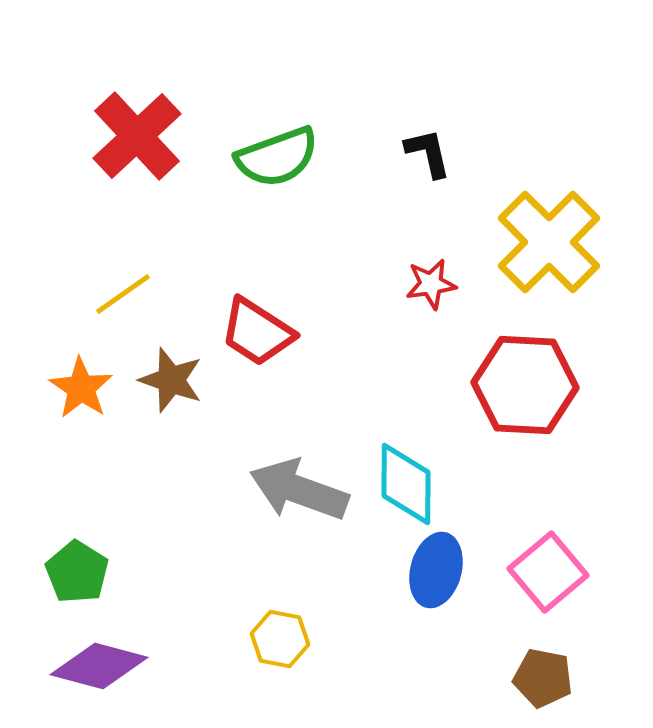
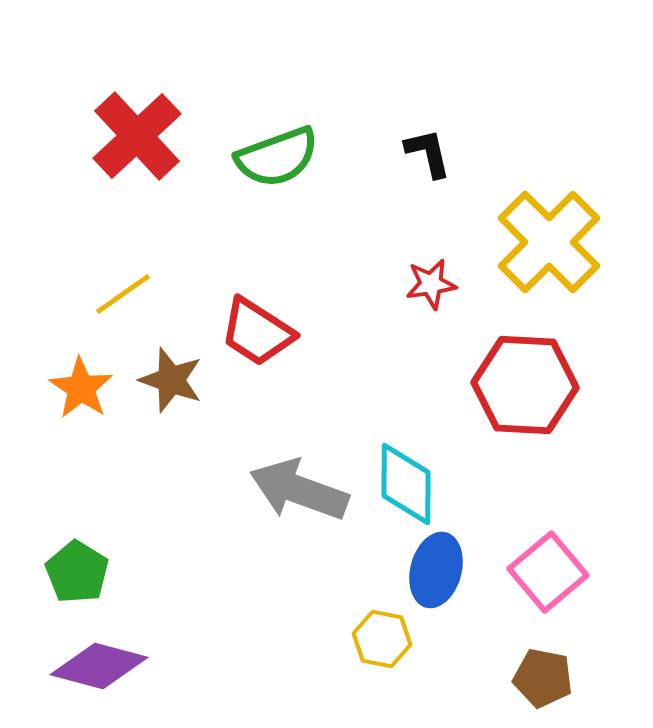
yellow hexagon: moved 102 px right
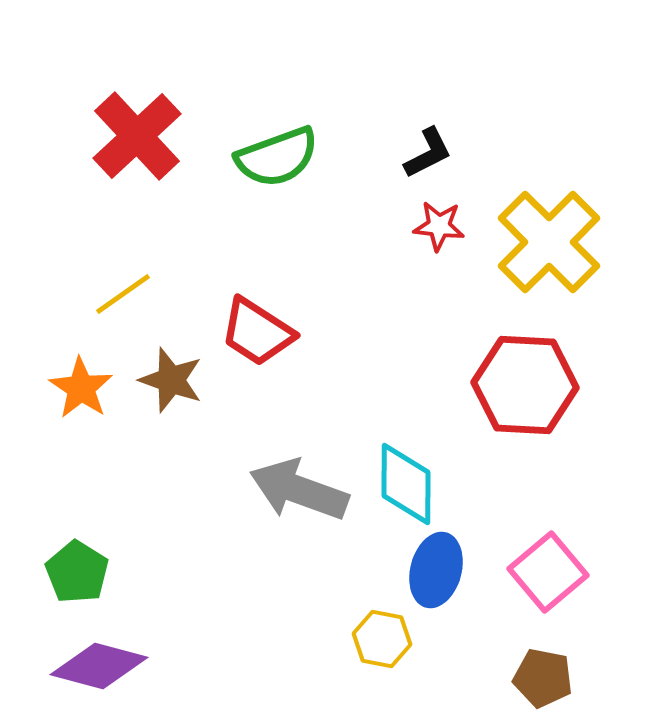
black L-shape: rotated 76 degrees clockwise
red star: moved 8 px right, 58 px up; rotated 15 degrees clockwise
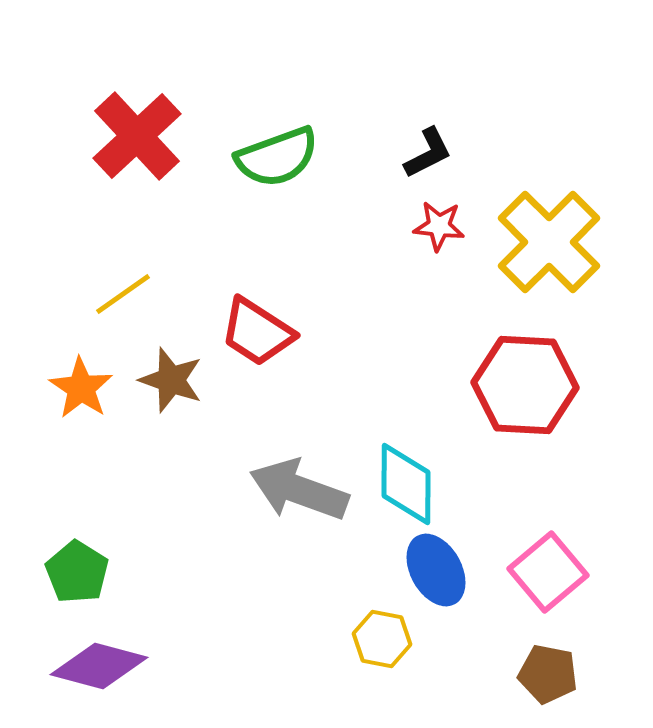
blue ellipse: rotated 44 degrees counterclockwise
brown pentagon: moved 5 px right, 4 px up
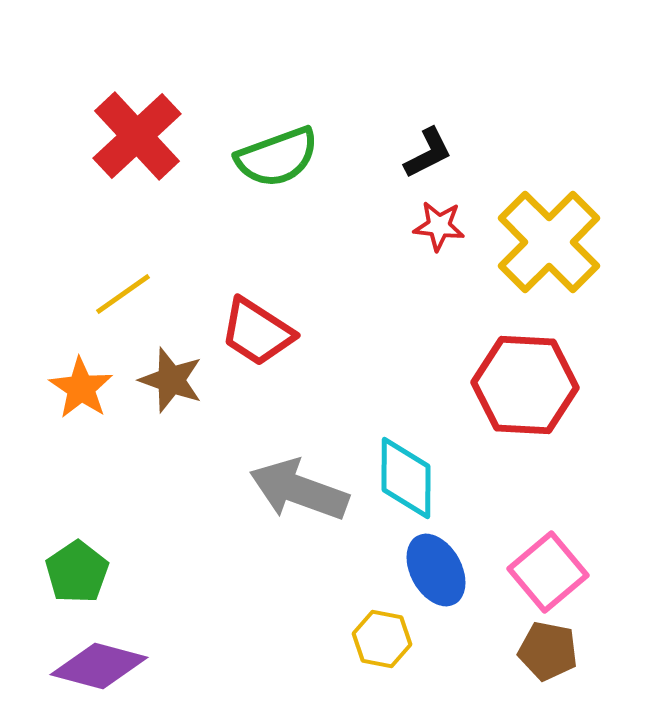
cyan diamond: moved 6 px up
green pentagon: rotated 6 degrees clockwise
brown pentagon: moved 23 px up
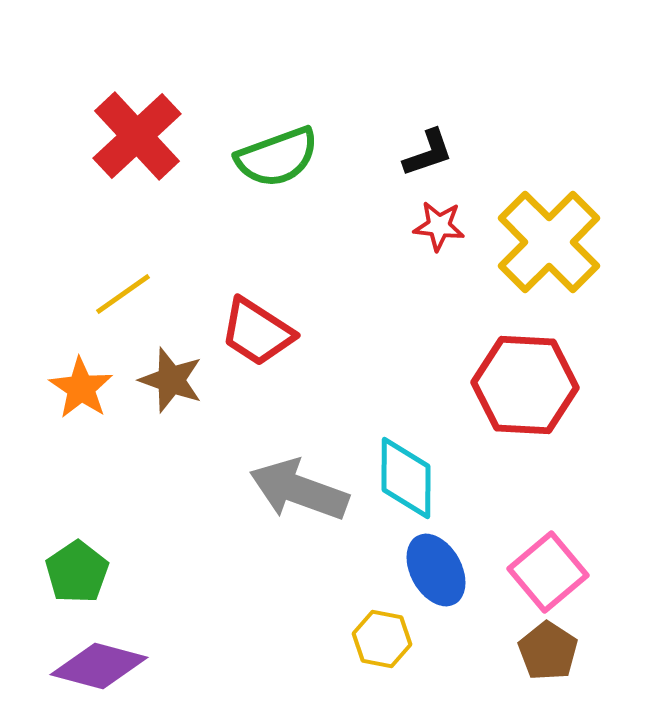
black L-shape: rotated 8 degrees clockwise
brown pentagon: rotated 22 degrees clockwise
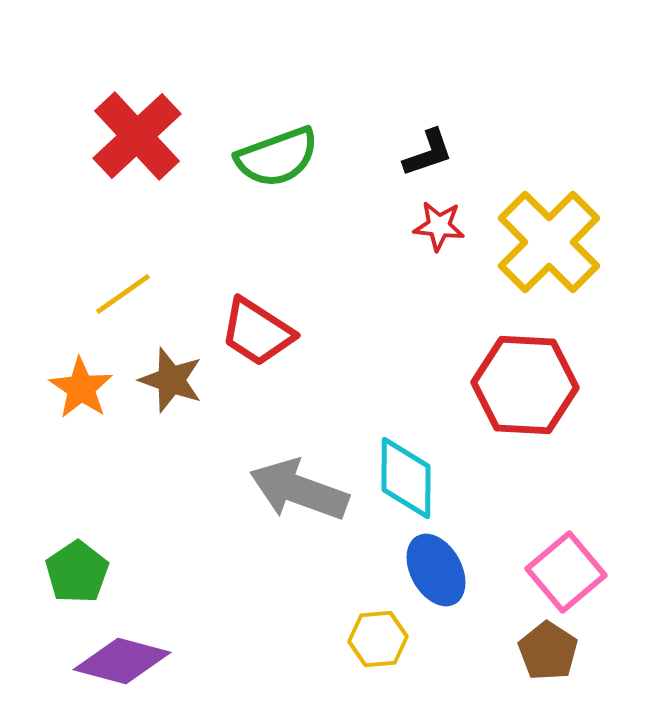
pink square: moved 18 px right
yellow hexagon: moved 4 px left; rotated 16 degrees counterclockwise
purple diamond: moved 23 px right, 5 px up
